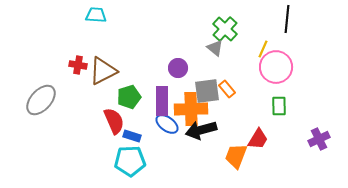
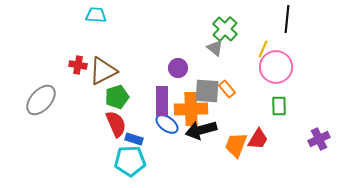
gray square: rotated 12 degrees clockwise
green pentagon: moved 12 px left
red semicircle: moved 2 px right, 3 px down
blue rectangle: moved 2 px right, 3 px down
orange trapezoid: moved 11 px up
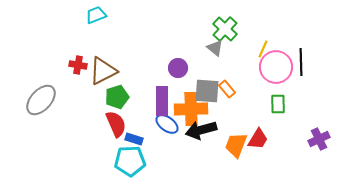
cyan trapezoid: rotated 25 degrees counterclockwise
black line: moved 14 px right, 43 px down; rotated 8 degrees counterclockwise
green rectangle: moved 1 px left, 2 px up
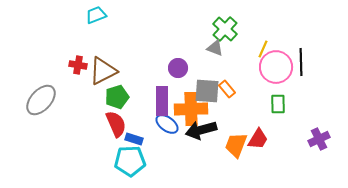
gray triangle: rotated 18 degrees counterclockwise
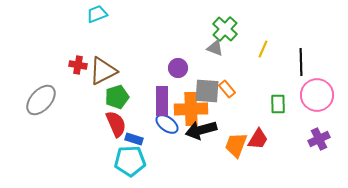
cyan trapezoid: moved 1 px right, 1 px up
pink circle: moved 41 px right, 28 px down
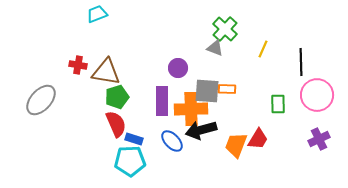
brown triangle: moved 3 px right, 1 px down; rotated 36 degrees clockwise
orange rectangle: rotated 48 degrees counterclockwise
blue ellipse: moved 5 px right, 17 px down; rotated 10 degrees clockwise
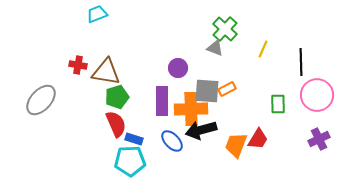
orange rectangle: rotated 30 degrees counterclockwise
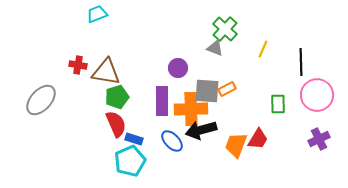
cyan pentagon: rotated 20 degrees counterclockwise
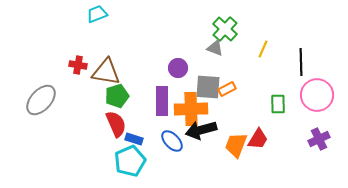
gray square: moved 1 px right, 4 px up
green pentagon: moved 1 px up
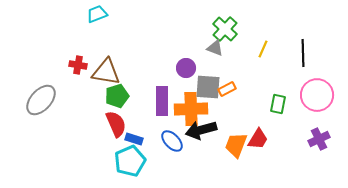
black line: moved 2 px right, 9 px up
purple circle: moved 8 px right
green rectangle: rotated 12 degrees clockwise
